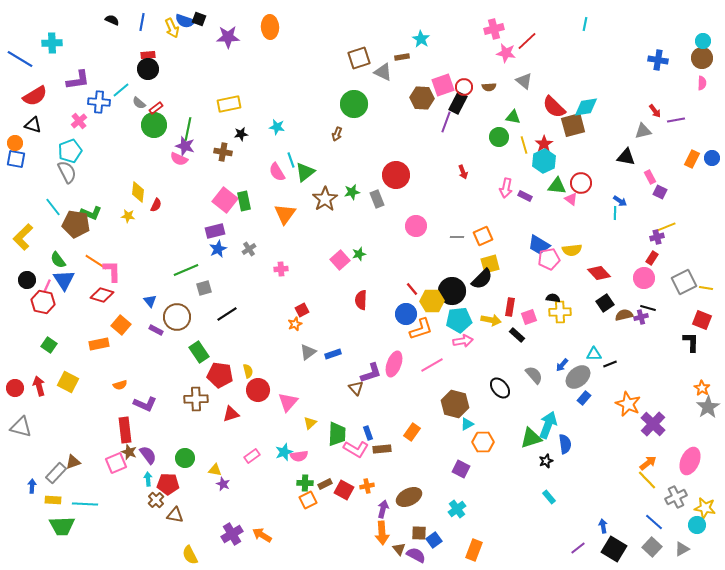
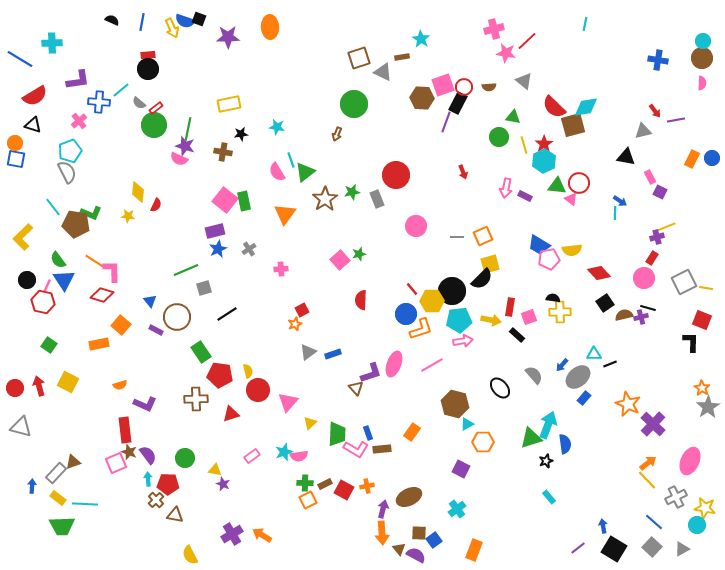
red circle at (581, 183): moved 2 px left
green rectangle at (199, 352): moved 2 px right
yellow rectangle at (53, 500): moved 5 px right, 2 px up; rotated 35 degrees clockwise
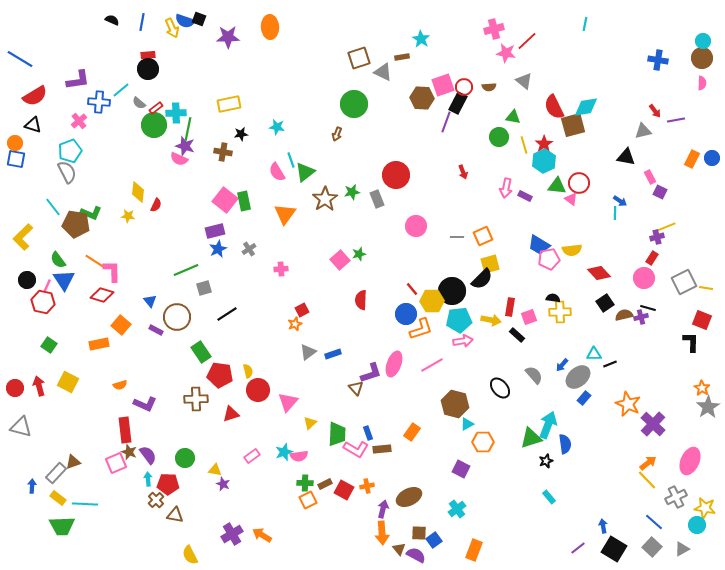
cyan cross at (52, 43): moved 124 px right, 70 px down
red semicircle at (554, 107): rotated 20 degrees clockwise
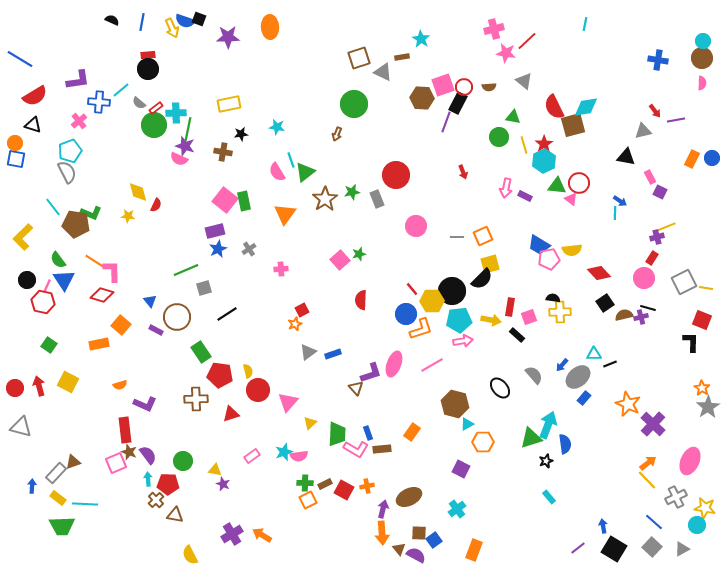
yellow diamond at (138, 192): rotated 20 degrees counterclockwise
green circle at (185, 458): moved 2 px left, 3 px down
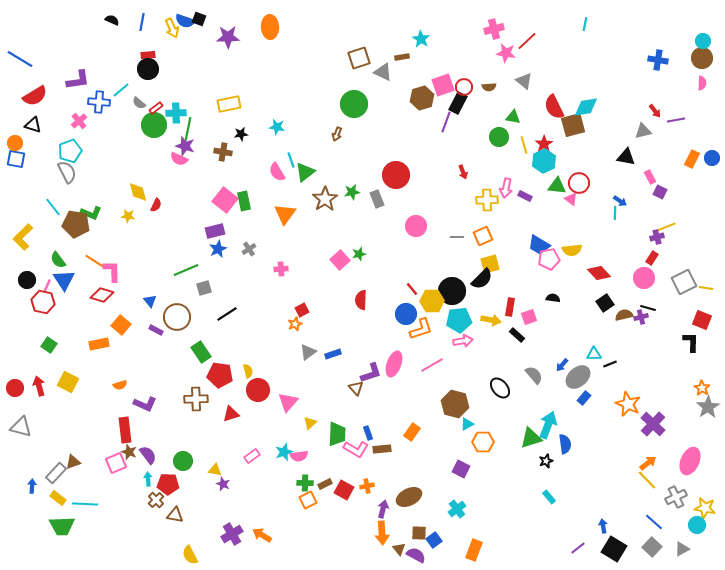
brown hexagon at (422, 98): rotated 20 degrees counterclockwise
yellow cross at (560, 312): moved 73 px left, 112 px up
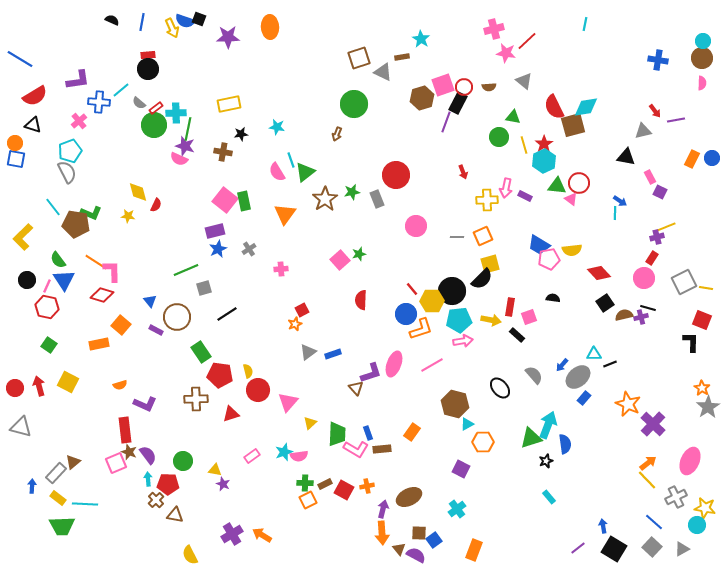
red hexagon at (43, 302): moved 4 px right, 5 px down
brown triangle at (73, 462): rotated 21 degrees counterclockwise
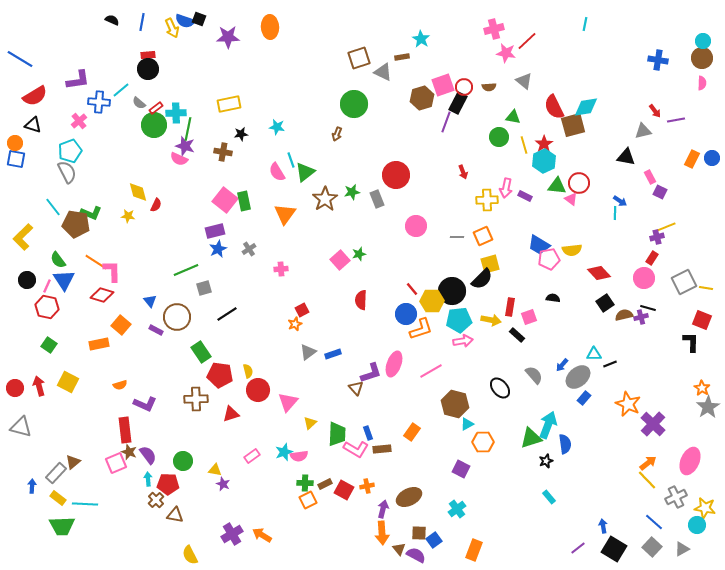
pink line at (432, 365): moved 1 px left, 6 px down
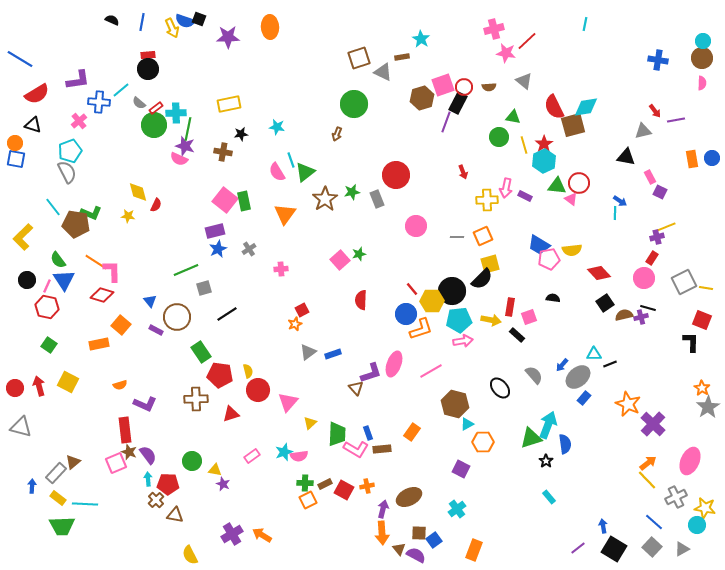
red semicircle at (35, 96): moved 2 px right, 2 px up
orange rectangle at (692, 159): rotated 36 degrees counterclockwise
green circle at (183, 461): moved 9 px right
black star at (546, 461): rotated 16 degrees counterclockwise
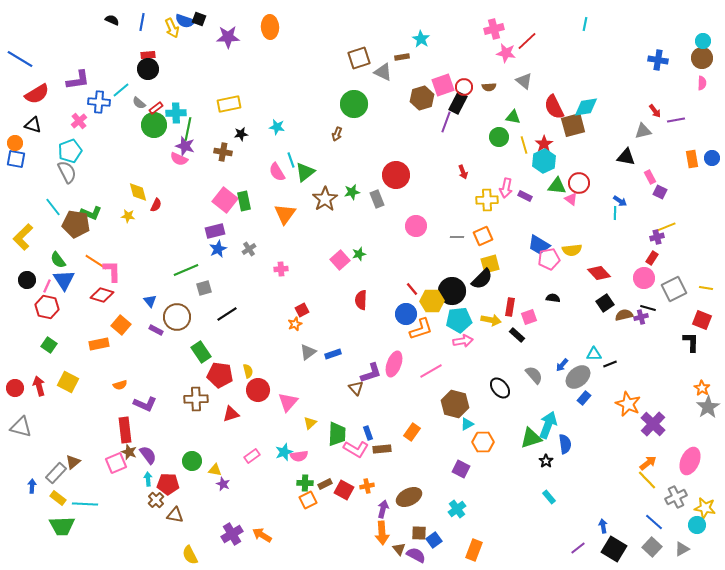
gray square at (684, 282): moved 10 px left, 7 px down
